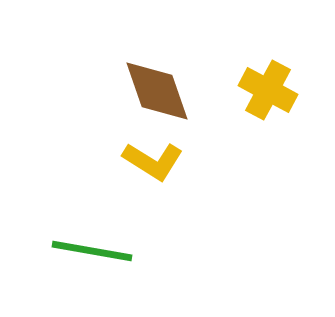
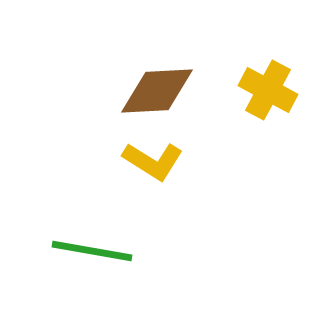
brown diamond: rotated 74 degrees counterclockwise
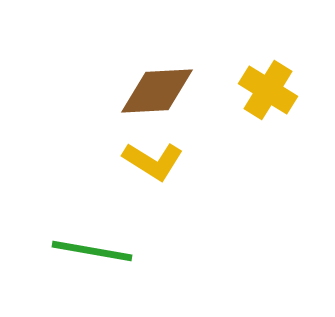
yellow cross: rotated 4 degrees clockwise
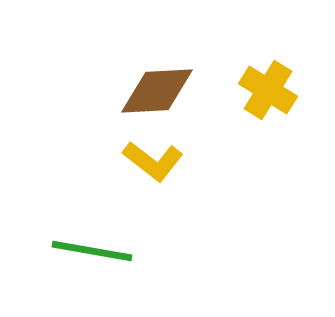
yellow L-shape: rotated 6 degrees clockwise
